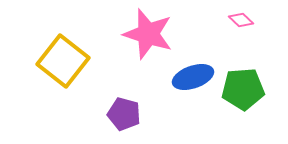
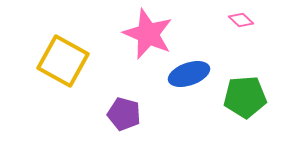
pink star: rotated 6 degrees clockwise
yellow square: rotated 9 degrees counterclockwise
blue ellipse: moved 4 px left, 3 px up
green pentagon: moved 2 px right, 8 px down
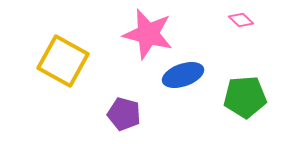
pink star: rotated 9 degrees counterclockwise
blue ellipse: moved 6 px left, 1 px down
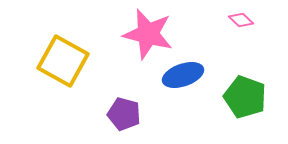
green pentagon: rotated 24 degrees clockwise
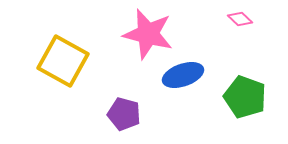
pink diamond: moved 1 px left, 1 px up
